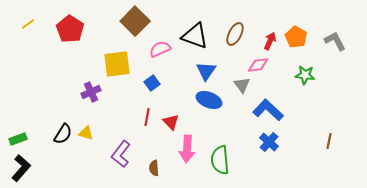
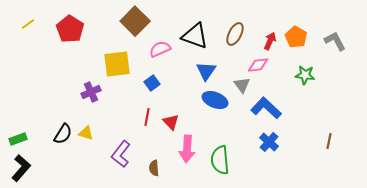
blue ellipse: moved 6 px right
blue L-shape: moved 2 px left, 2 px up
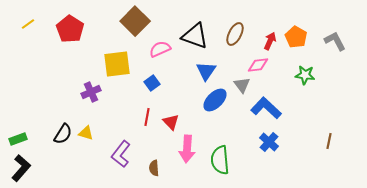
blue ellipse: rotated 65 degrees counterclockwise
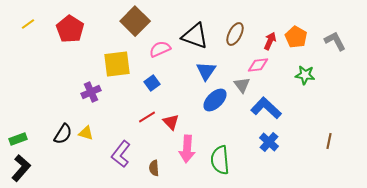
red line: rotated 48 degrees clockwise
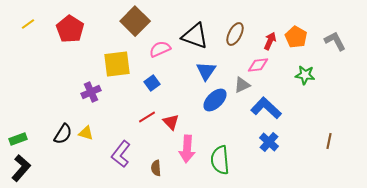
gray triangle: rotated 42 degrees clockwise
brown semicircle: moved 2 px right
